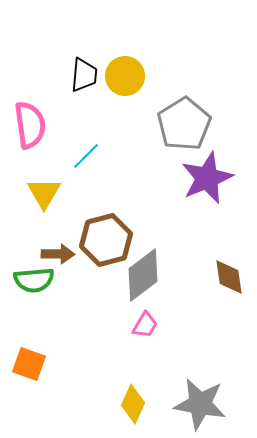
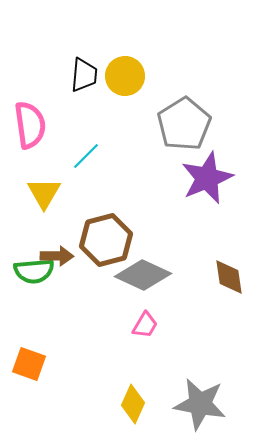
brown arrow: moved 1 px left, 2 px down
gray diamond: rotated 62 degrees clockwise
green semicircle: moved 9 px up
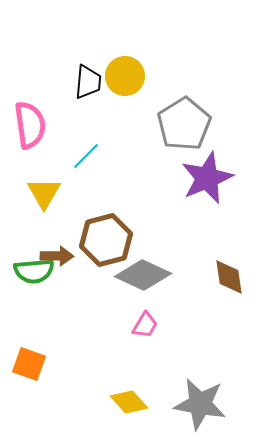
black trapezoid: moved 4 px right, 7 px down
yellow diamond: moved 4 px left, 2 px up; rotated 66 degrees counterclockwise
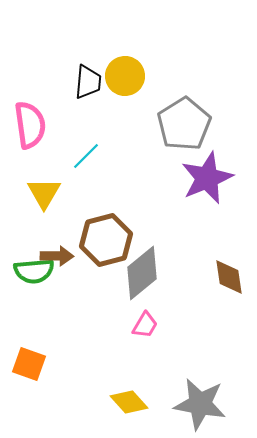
gray diamond: moved 1 px left, 2 px up; rotated 64 degrees counterclockwise
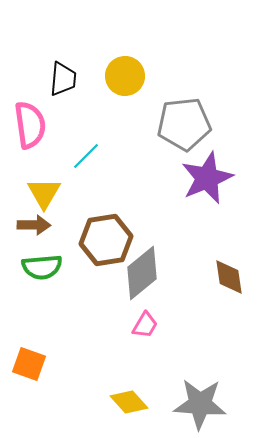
black trapezoid: moved 25 px left, 3 px up
gray pentagon: rotated 26 degrees clockwise
brown hexagon: rotated 6 degrees clockwise
brown arrow: moved 23 px left, 31 px up
green semicircle: moved 8 px right, 4 px up
gray star: rotated 6 degrees counterclockwise
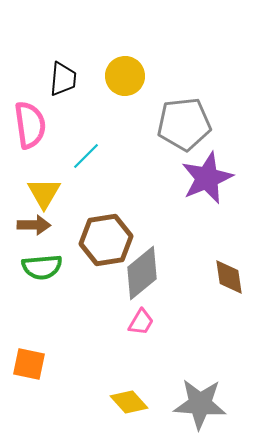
pink trapezoid: moved 4 px left, 3 px up
orange square: rotated 8 degrees counterclockwise
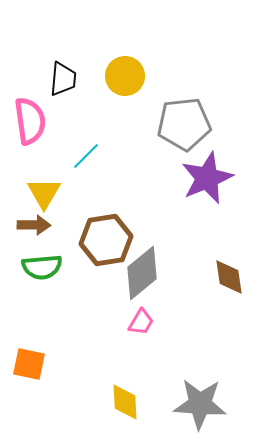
pink semicircle: moved 4 px up
yellow diamond: moved 4 px left; rotated 39 degrees clockwise
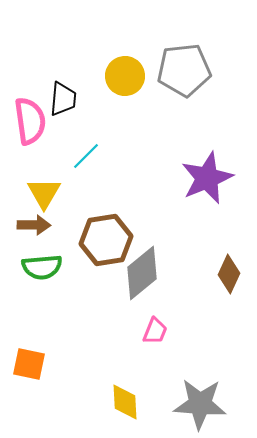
black trapezoid: moved 20 px down
gray pentagon: moved 54 px up
brown diamond: moved 3 px up; rotated 33 degrees clockwise
pink trapezoid: moved 14 px right, 9 px down; rotated 8 degrees counterclockwise
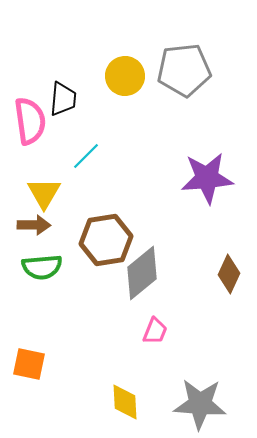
purple star: rotated 18 degrees clockwise
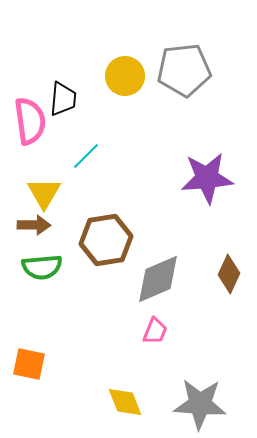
gray diamond: moved 16 px right, 6 px down; rotated 16 degrees clockwise
yellow diamond: rotated 18 degrees counterclockwise
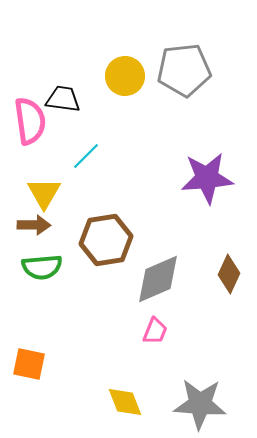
black trapezoid: rotated 87 degrees counterclockwise
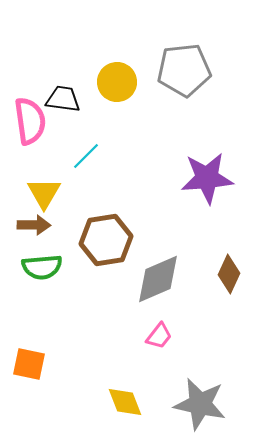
yellow circle: moved 8 px left, 6 px down
pink trapezoid: moved 4 px right, 5 px down; rotated 16 degrees clockwise
gray star: rotated 8 degrees clockwise
